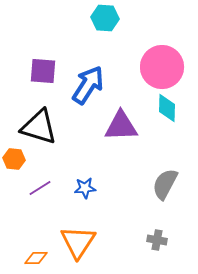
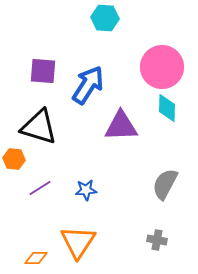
blue star: moved 1 px right, 2 px down
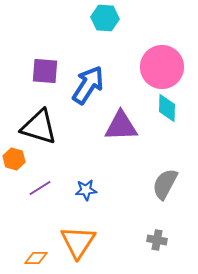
purple square: moved 2 px right
orange hexagon: rotated 10 degrees clockwise
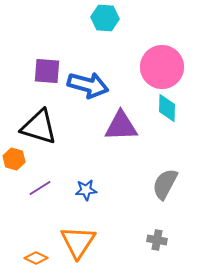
purple square: moved 2 px right
blue arrow: rotated 72 degrees clockwise
orange diamond: rotated 25 degrees clockwise
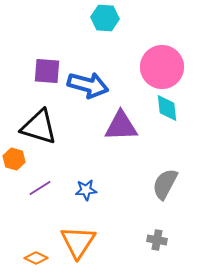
cyan diamond: rotated 8 degrees counterclockwise
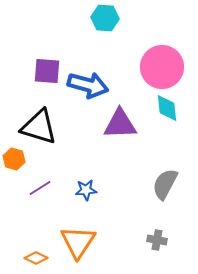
purple triangle: moved 1 px left, 2 px up
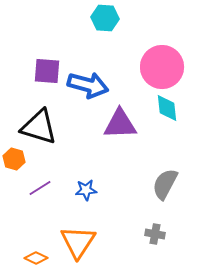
gray cross: moved 2 px left, 6 px up
